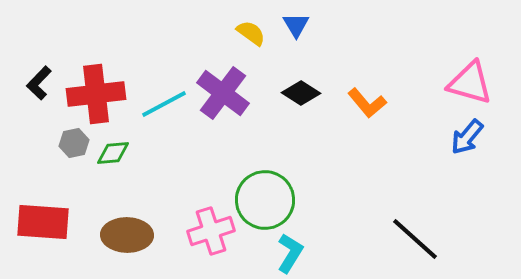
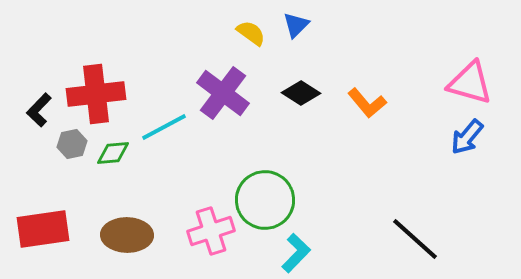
blue triangle: rotated 16 degrees clockwise
black L-shape: moved 27 px down
cyan line: moved 23 px down
gray hexagon: moved 2 px left, 1 px down
red rectangle: moved 7 px down; rotated 12 degrees counterclockwise
cyan L-shape: moved 6 px right; rotated 12 degrees clockwise
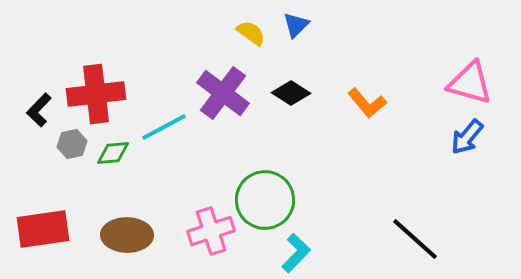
black diamond: moved 10 px left
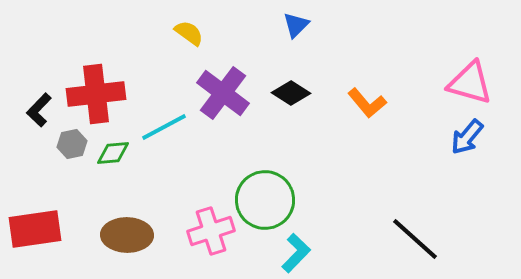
yellow semicircle: moved 62 px left
red rectangle: moved 8 px left
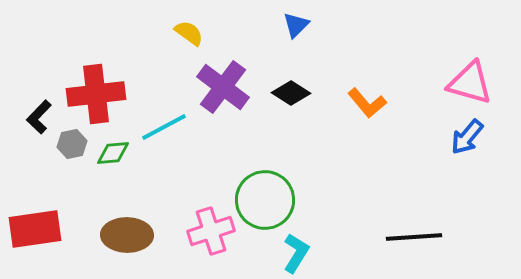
purple cross: moved 6 px up
black L-shape: moved 7 px down
black line: moved 1 px left, 2 px up; rotated 46 degrees counterclockwise
cyan L-shape: rotated 12 degrees counterclockwise
